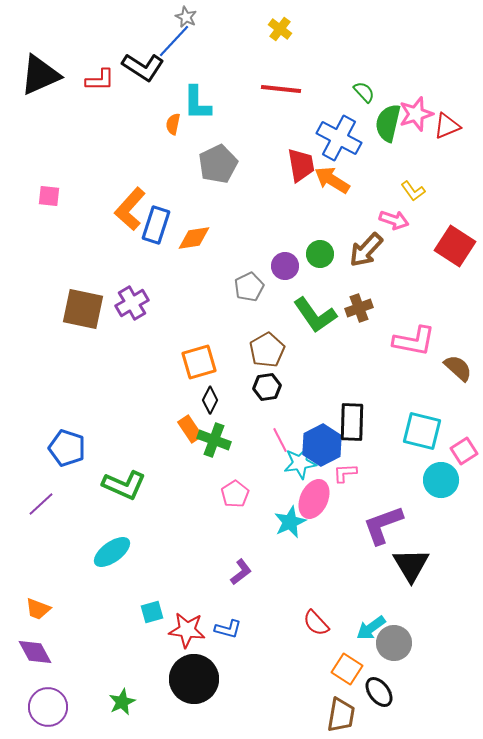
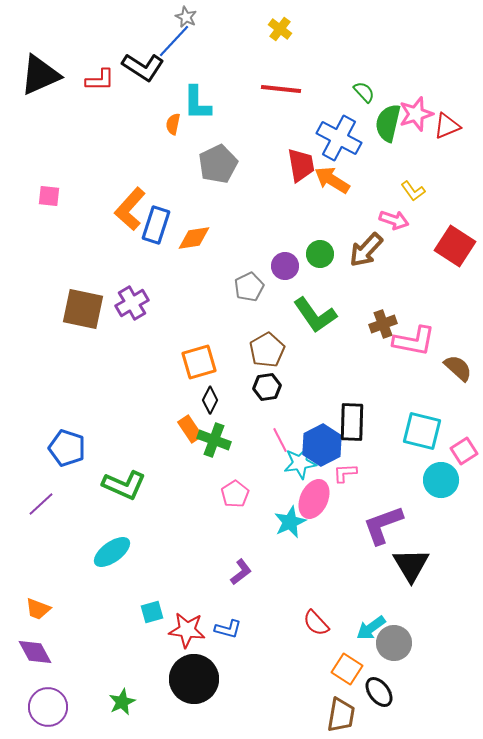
brown cross at (359, 308): moved 24 px right, 16 px down
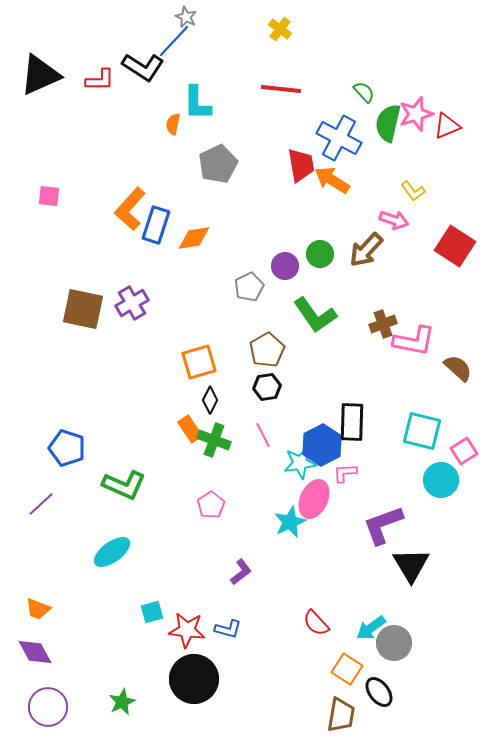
pink line at (280, 440): moved 17 px left, 5 px up
pink pentagon at (235, 494): moved 24 px left, 11 px down
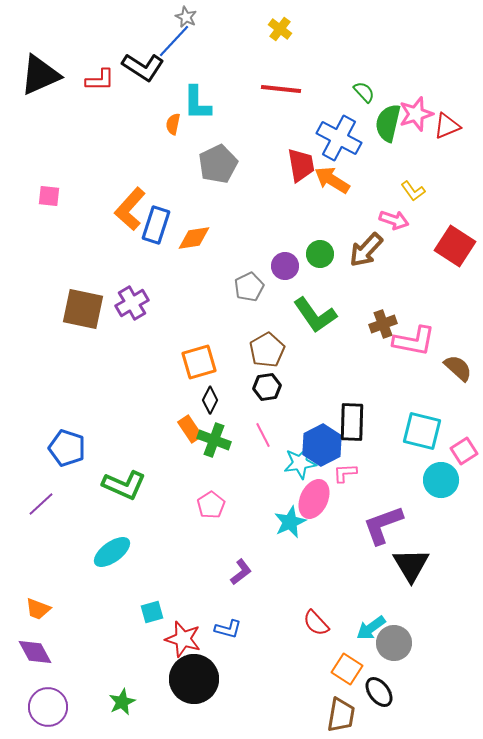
red star at (187, 630): moved 4 px left, 9 px down; rotated 9 degrees clockwise
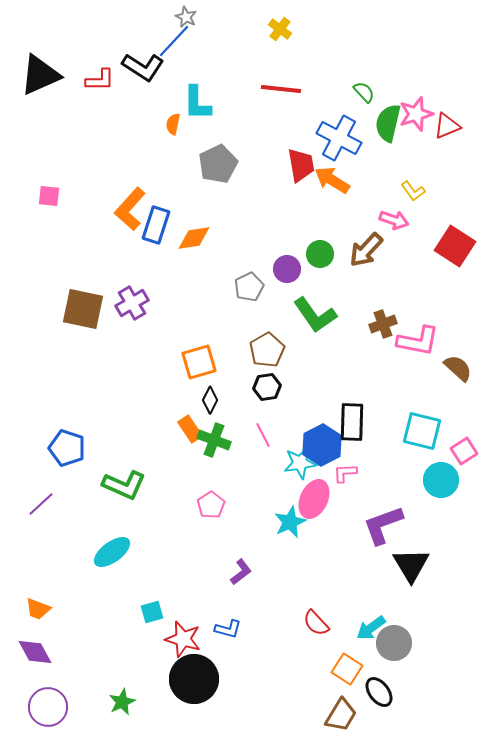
purple circle at (285, 266): moved 2 px right, 3 px down
pink L-shape at (414, 341): moved 4 px right
brown trapezoid at (341, 715): rotated 21 degrees clockwise
